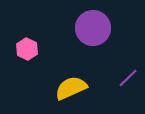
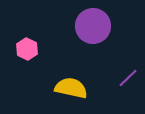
purple circle: moved 2 px up
yellow semicircle: rotated 36 degrees clockwise
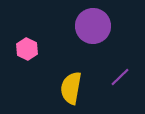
purple line: moved 8 px left, 1 px up
yellow semicircle: rotated 92 degrees counterclockwise
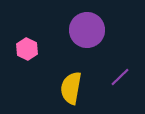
purple circle: moved 6 px left, 4 px down
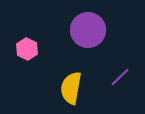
purple circle: moved 1 px right
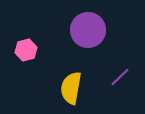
pink hexagon: moved 1 px left, 1 px down; rotated 20 degrees clockwise
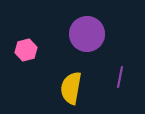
purple circle: moved 1 px left, 4 px down
purple line: rotated 35 degrees counterclockwise
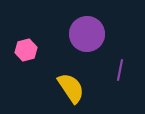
purple line: moved 7 px up
yellow semicircle: rotated 136 degrees clockwise
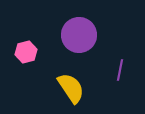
purple circle: moved 8 px left, 1 px down
pink hexagon: moved 2 px down
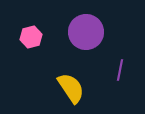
purple circle: moved 7 px right, 3 px up
pink hexagon: moved 5 px right, 15 px up
